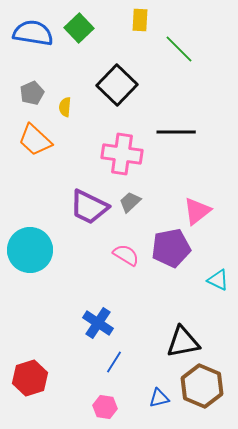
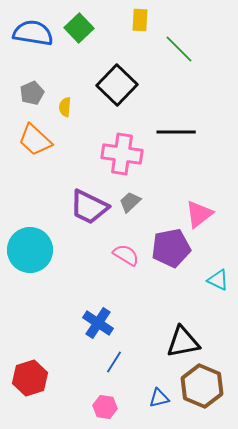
pink triangle: moved 2 px right, 3 px down
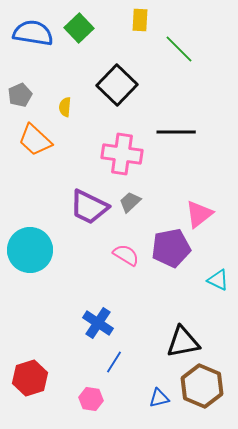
gray pentagon: moved 12 px left, 2 px down
pink hexagon: moved 14 px left, 8 px up
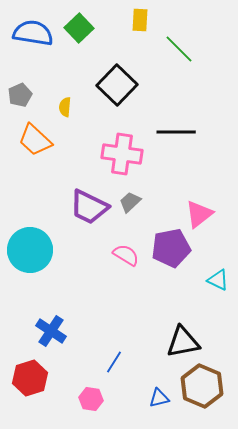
blue cross: moved 47 px left, 8 px down
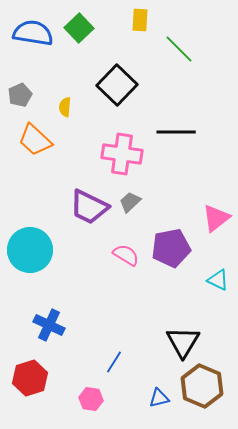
pink triangle: moved 17 px right, 4 px down
blue cross: moved 2 px left, 6 px up; rotated 8 degrees counterclockwise
black triangle: rotated 48 degrees counterclockwise
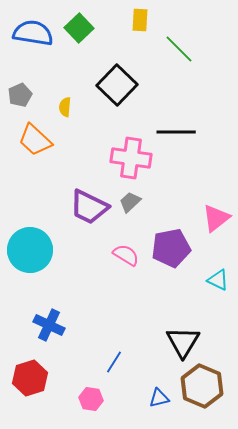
pink cross: moved 9 px right, 4 px down
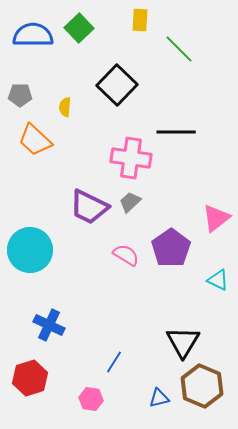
blue semicircle: moved 2 px down; rotated 9 degrees counterclockwise
gray pentagon: rotated 25 degrees clockwise
purple pentagon: rotated 24 degrees counterclockwise
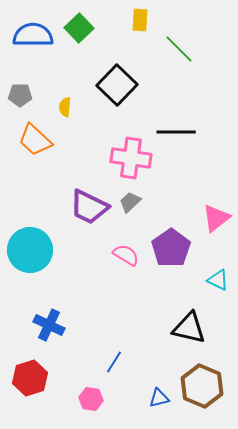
black triangle: moved 6 px right, 14 px up; rotated 48 degrees counterclockwise
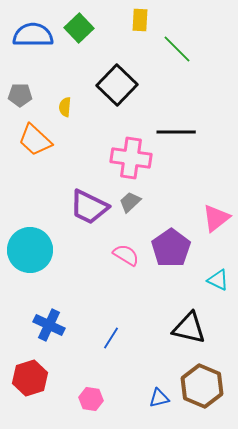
green line: moved 2 px left
blue line: moved 3 px left, 24 px up
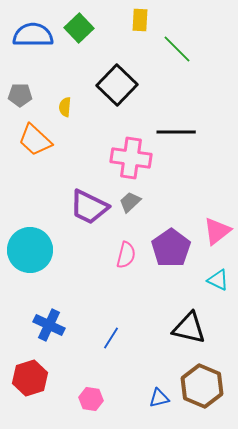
pink triangle: moved 1 px right, 13 px down
pink semicircle: rotated 72 degrees clockwise
